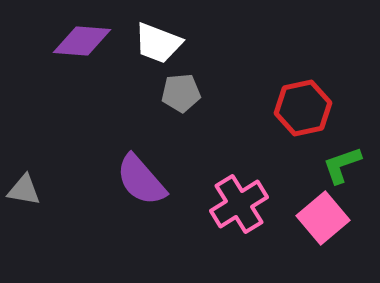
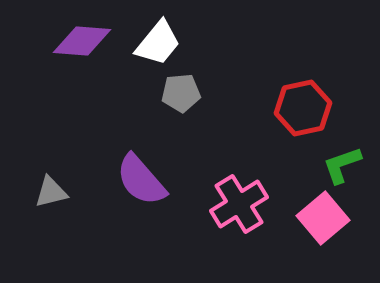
white trapezoid: rotated 72 degrees counterclockwise
gray triangle: moved 27 px right, 2 px down; rotated 24 degrees counterclockwise
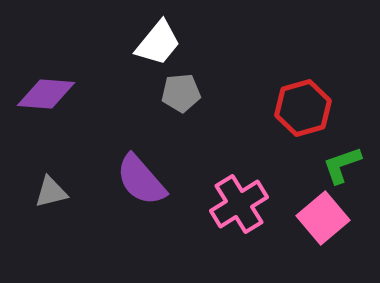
purple diamond: moved 36 px left, 53 px down
red hexagon: rotated 4 degrees counterclockwise
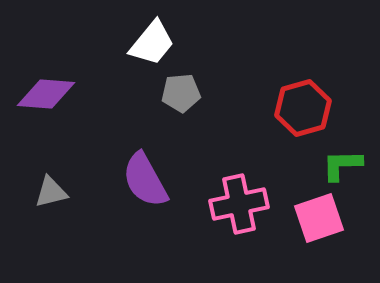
white trapezoid: moved 6 px left
green L-shape: rotated 18 degrees clockwise
purple semicircle: moved 4 px right; rotated 12 degrees clockwise
pink cross: rotated 20 degrees clockwise
pink square: moved 4 px left; rotated 21 degrees clockwise
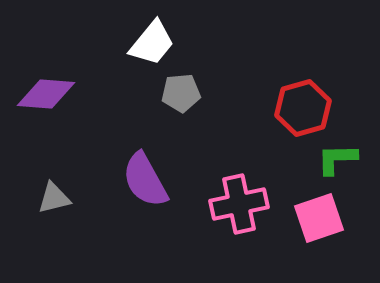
green L-shape: moved 5 px left, 6 px up
gray triangle: moved 3 px right, 6 px down
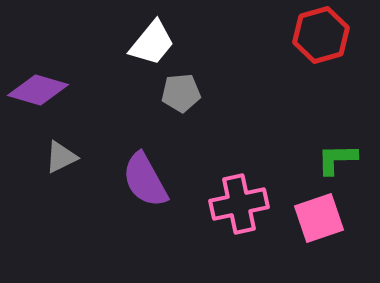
purple diamond: moved 8 px left, 4 px up; rotated 12 degrees clockwise
red hexagon: moved 18 px right, 73 px up
gray triangle: moved 7 px right, 41 px up; rotated 12 degrees counterclockwise
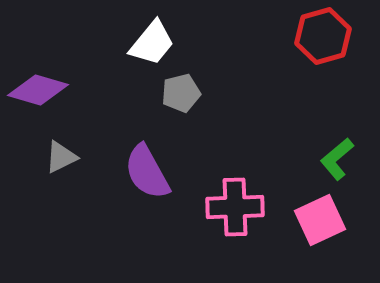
red hexagon: moved 2 px right, 1 px down
gray pentagon: rotated 9 degrees counterclockwise
green L-shape: rotated 39 degrees counterclockwise
purple semicircle: moved 2 px right, 8 px up
pink cross: moved 4 px left, 3 px down; rotated 10 degrees clockwise
pink square: moved 1 px right, 2 px down; rotated 6 degrees counterclockwise
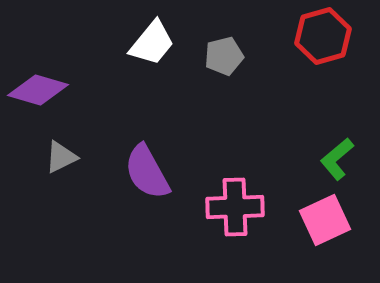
gray pentagon: moved 43 px right, 37 px up
pink square: moved 5 px right
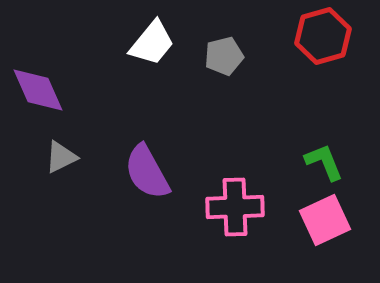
purple diamond: rotated 50 degrees clockwise
green L-shape: moved 13 px left, 3 px down; rotated 108 degrees clockwise
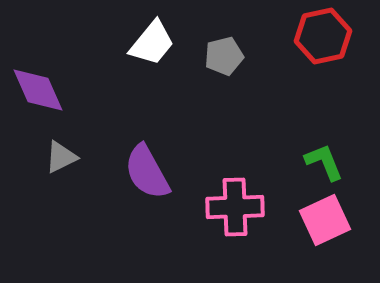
red hexagon: rotated 4 degrees clockwise
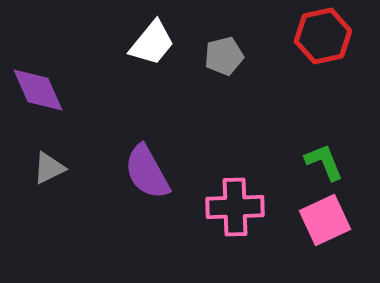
gray triangle: moved 12 px left, 11 px down
